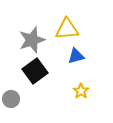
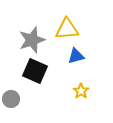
black square: rotated 30 degrees counterclockwise
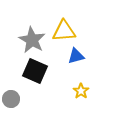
yellow triangle: moved 3 px left, 2 px down
gray star: rotated 24 degrees counterclockwise
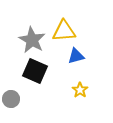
yellow star: moved 1 px left, 1 px up
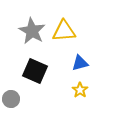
gray star: moved 9 px up
blue triangle: moved 4 px right, 7 px down
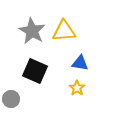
blue triangle: rotated 24 degrees clockwise
yellow star: moved 3 px left, 2 px up
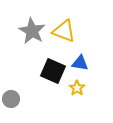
yellow triangle: rotated 25 degrees clockwise
black square: moved 18 px right
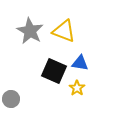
gray star: moved 2 px left
black square: moved 1 px right
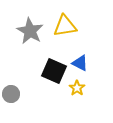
yellow triangle: moved 1 px right, 5 px up; rotated 30 degrees counterclockwise
blue triangle: rotated 18 degrees clockwise
gray circle: moved 5 px up
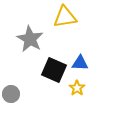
yellow triangle: moved 9 px up
gray star: moved 8 px down
blue triangle: rotated 24 degrees counterclockwise
black square: moved 1 px up
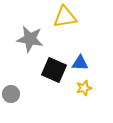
gray star: rotated 20 degrees counterclockwise
yellow star: moved 7 px right; rotated 21 degrees clockwise
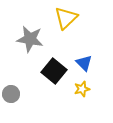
yellow triangle: moved 1 px right, 1 px down; rotated 35 degrees counterclockwise
blue triangle: moved 4 px right; rotated 42 degrees clockwise
black square: moved 1 px down; rotated 15 degrees clockwise
yellow star: moved 2 px left, 1 px down
